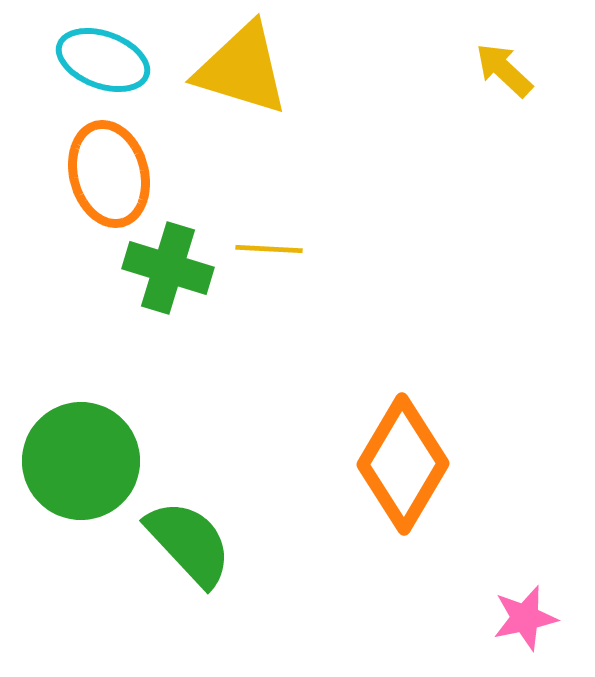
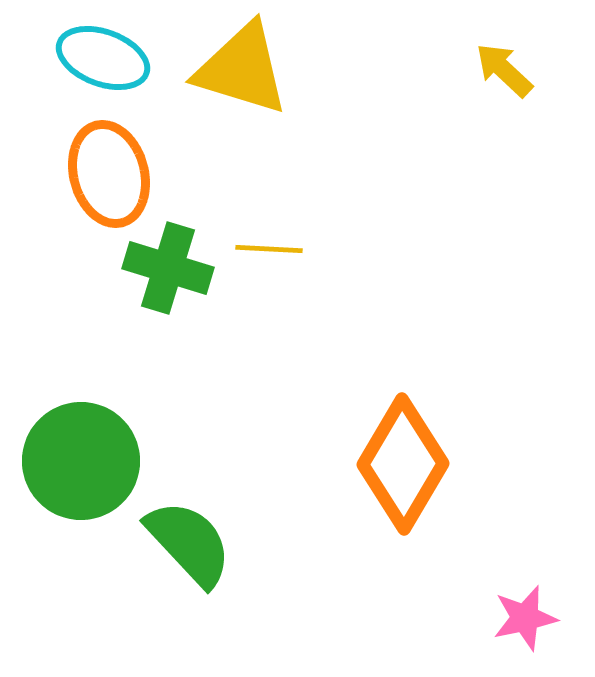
cyan ellipse: moved 2 px up
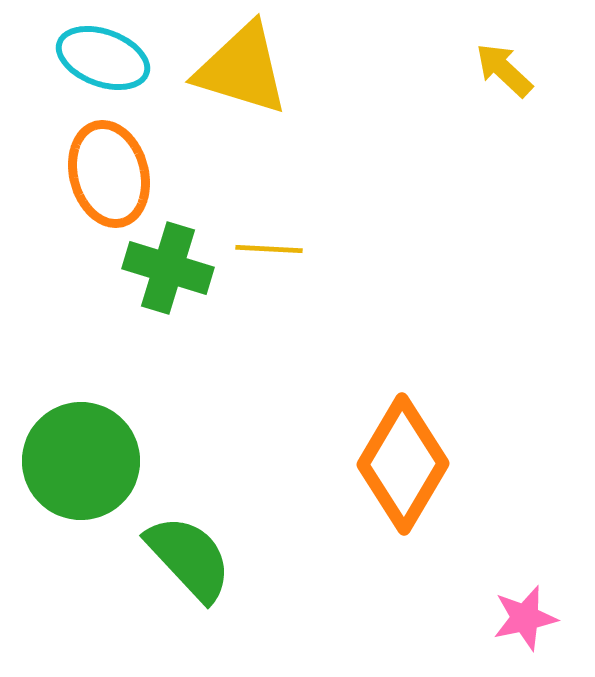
green semicircle: moved 15 px down
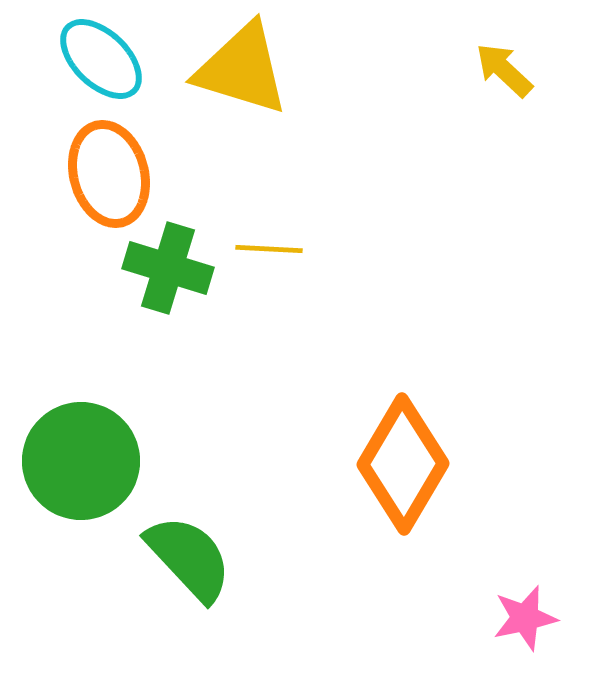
cyan ellipse: moved 2 px left, 1 px down; rotated 24 degrees clockwise
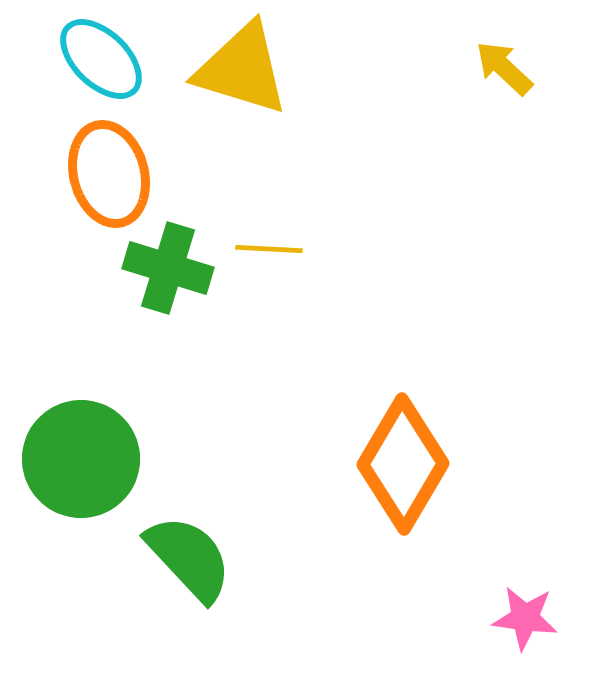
yellow arrow: moved 2 px up
green circle: moved 2 px up
pink star: rotated 20 degrees clockwise
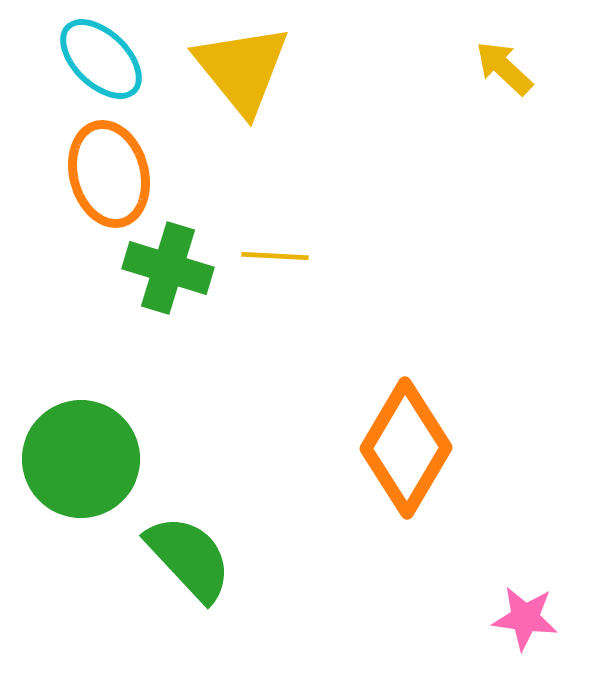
yellow triangle: rotated 34 degrees clockwise
yellow line: moved 6 px right, 7 px down
orange diamond: moved 3 px right, 16 px up
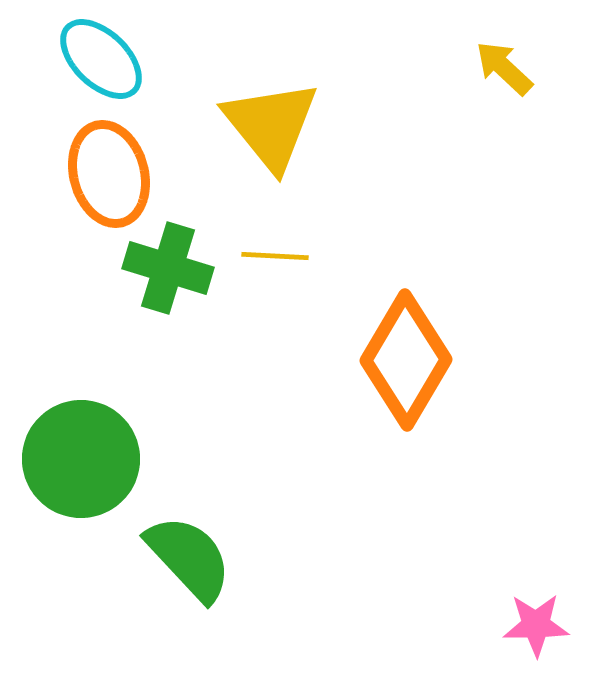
yellow triangle: moved 29 px right, 56 px down
orange diamond: moved 88 px up
pink star: moved 11 px right, 7 px down; rotated 8 degrees counterclockwise
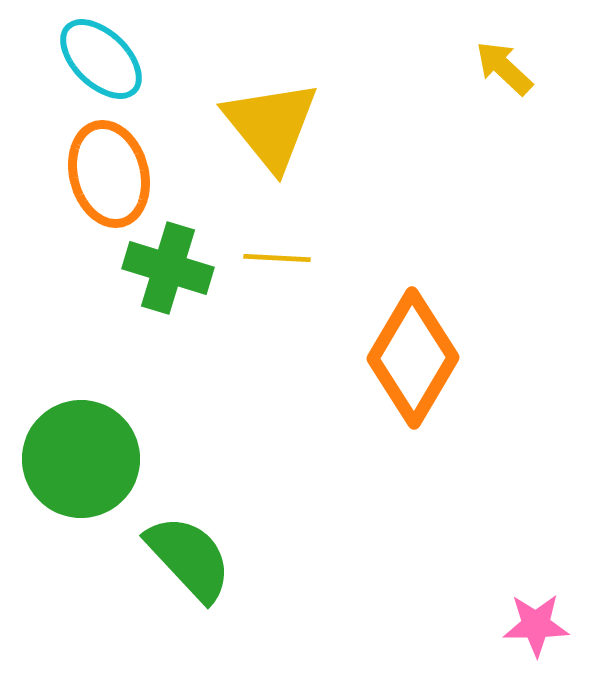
yellow line: moved 2 px right, 2 px down
orange diamond: moved 7 px right, 2 px up
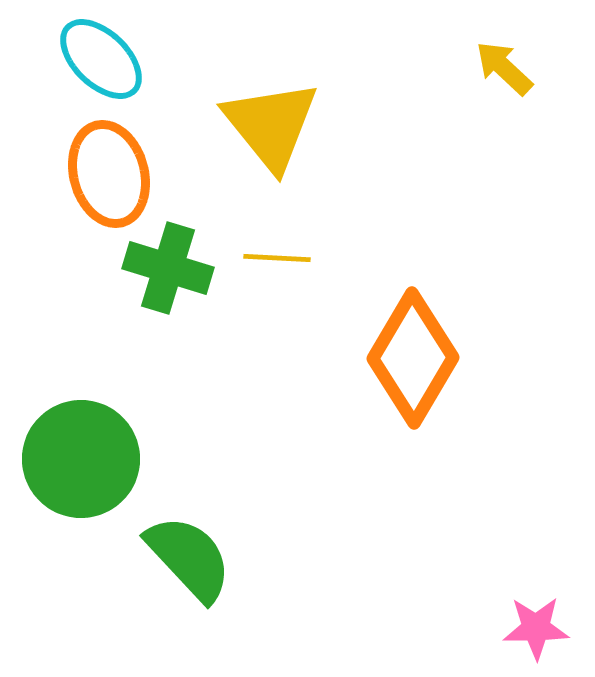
pink star: moved 3 px down
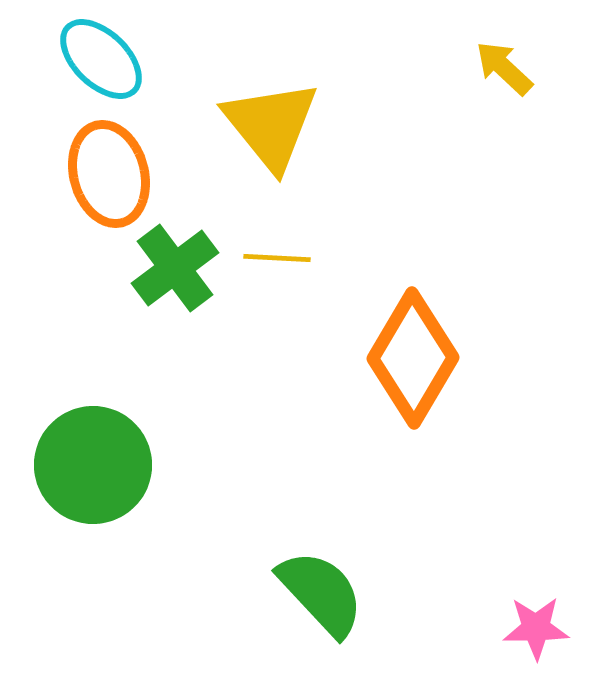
green cross: moved 7 px right; rotated 36 degrees clockwise
green circle: moved 12 px right, 6 px down
green semicircle: moved 132 px right, 35 px down
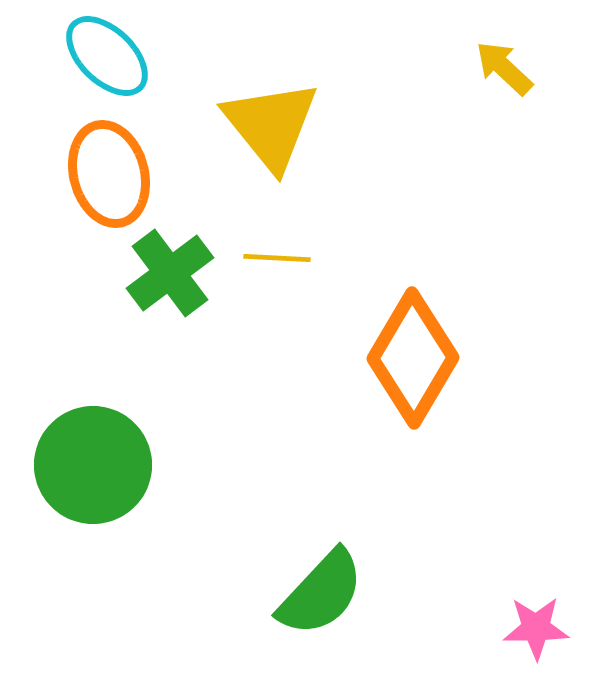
cyan ellipse: moved 6 px right, 3 px up
green cross: moved 5 px left, 5 px down
green semicircle: rotated 86 degrees clockwise
